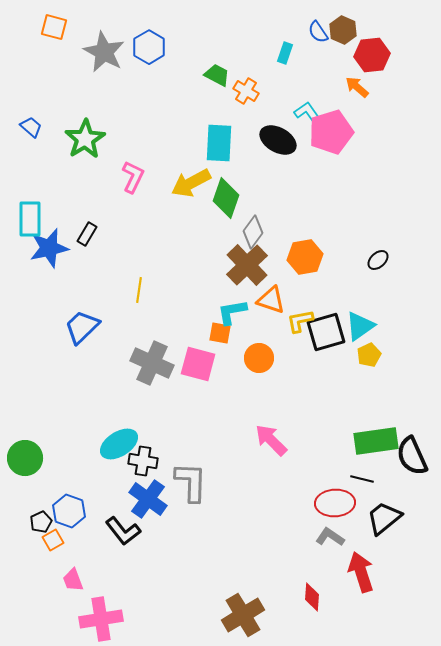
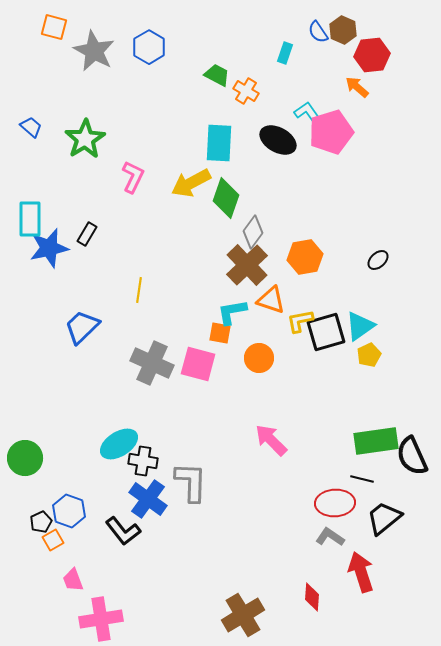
gray star at (104, 52): moved 10 px left, 1 px up
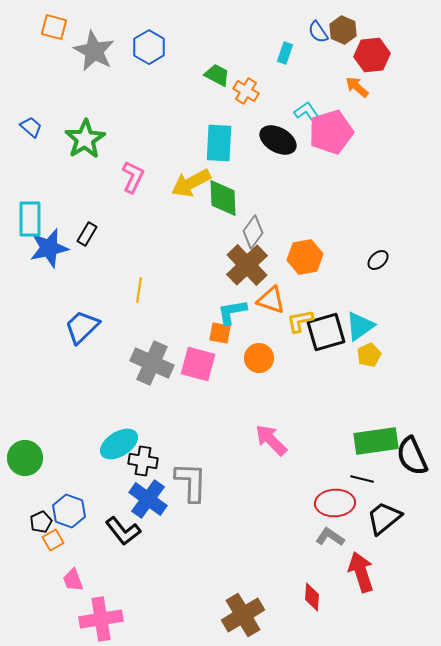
green diamond at (226, 198): moved 3 px left; rotated 21 degrees counterclockwise
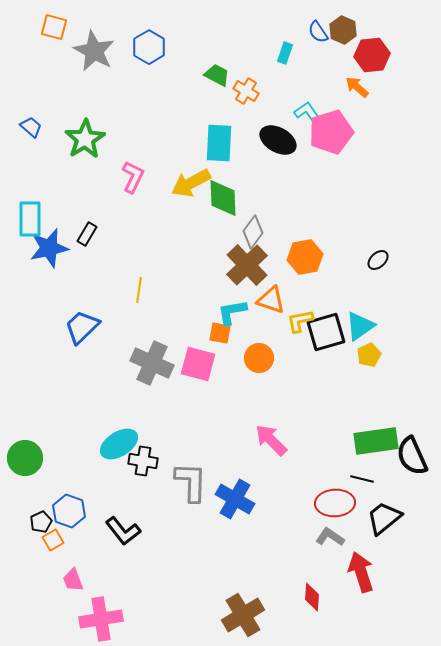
blue cross at (148, 499): moved 87 px right; rotated 6 degrees counterclockwise
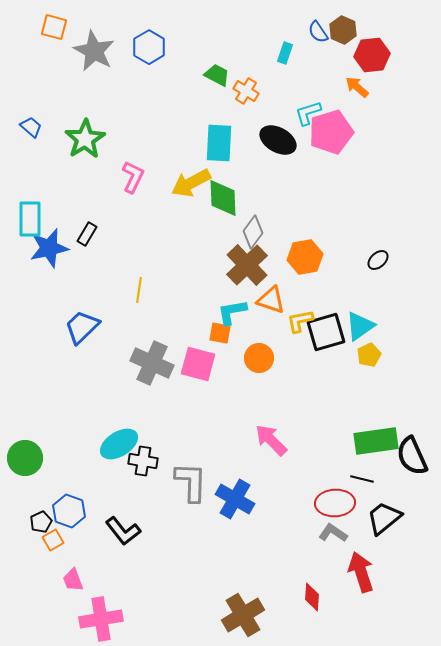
cyan L-shape at (308, 113): rotated 72 degrees counterclockwise
gray L-shape at (330, 537): moved 3 px right, 4 px up
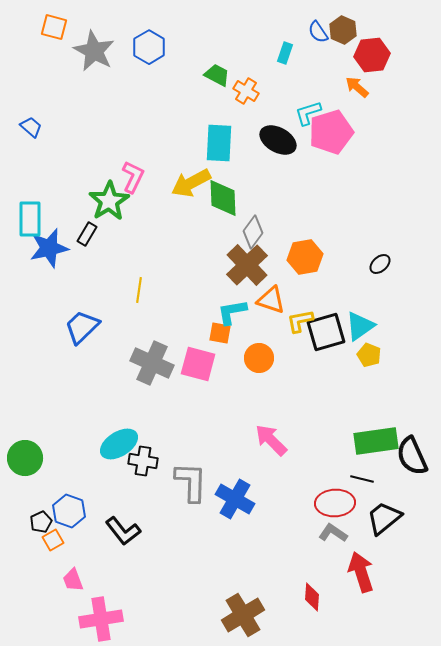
green star at (85, 139): moved 24 px right, 62 px down
black ellipse at (378, 260): moved 2 px right, 4 px down
yellow pentagon at (369, 355): rotated 25 degrees counterclockwise
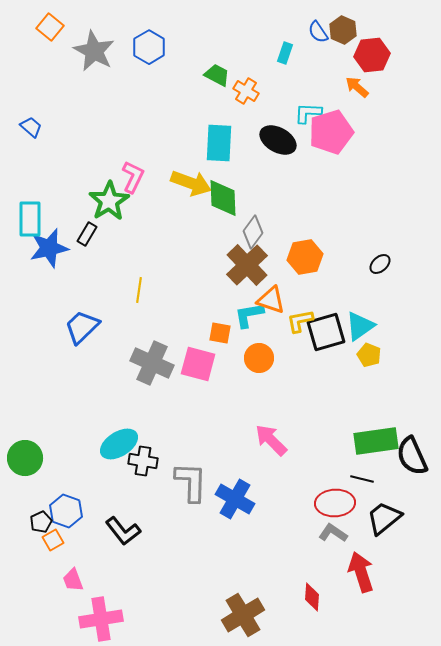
orange square at (54, 27): moved 4 px left; rotated 24 degrees clockwise
cyan L-shape at (308, 113): rotated 20 degrees clockwise
yellow arrow at (191, 183): rotated 132 degrees counterclockwise
cyan L-shape at (232, 312): moved 17 px right, 3 px down
blue hexagon at (69, 511): moved 3 px left
